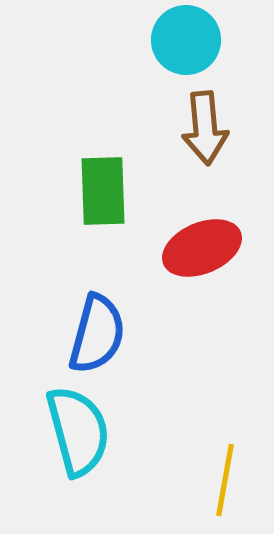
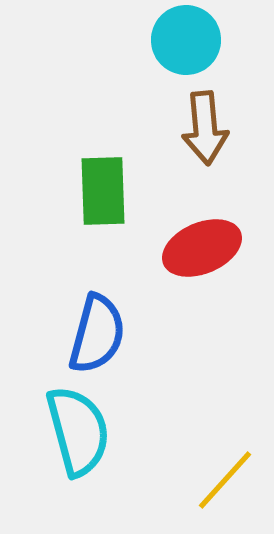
yellow line: rotated 32 degrees clockwise
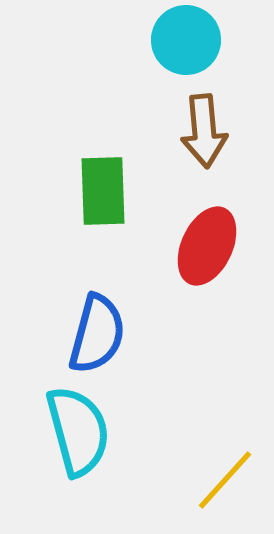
brown arrow: moved 1 px left, 3 px down
red ellipse: moved 5 px right, 2 px up; rotated 42 degrees counterclockwise
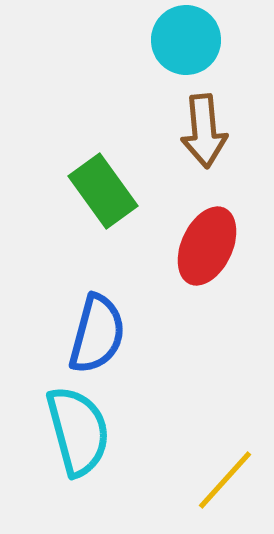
green rectangle: rotated 34 degrees counterclockwise
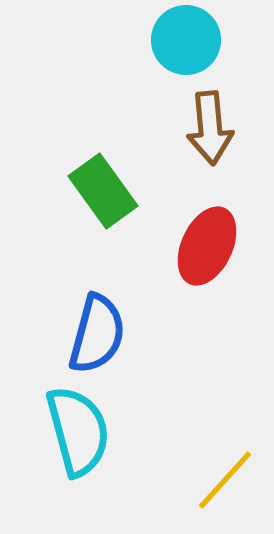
brown arrow: moved 6 px right, 3 px up
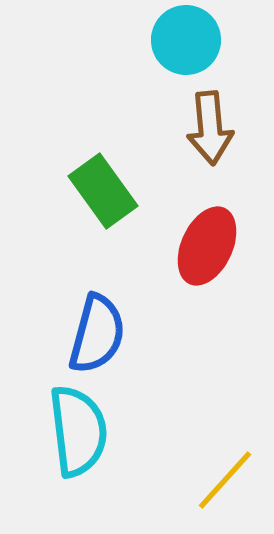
cyan semicircle: rotated 8 degrees clockwise
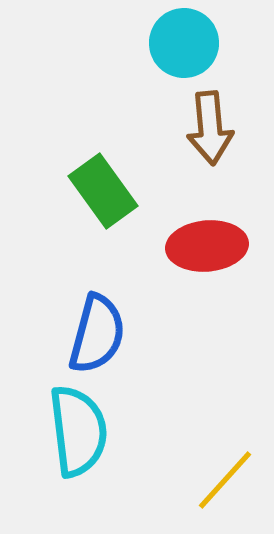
cyan circle: moved 2 px left, 3 px down
red ellipse: rotated 60 degrees clockwise
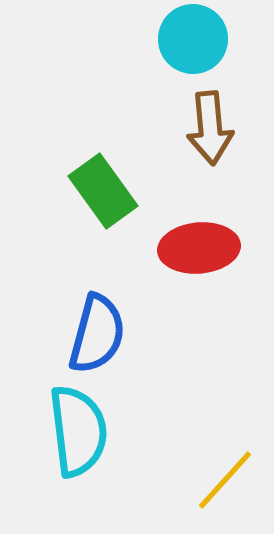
cyan circle: moved 9 px right, 4 px up
red ellipse: moved 8 px left, 2 px down
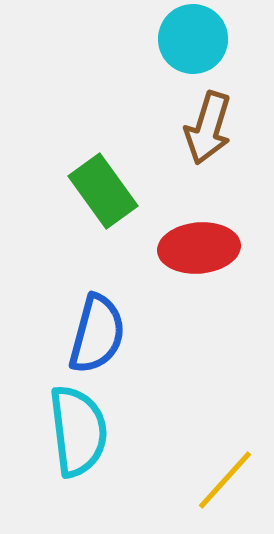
brown arrow: moved 2 px left; rotated 22 degrees clockwise
